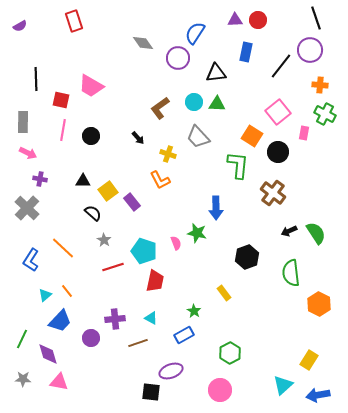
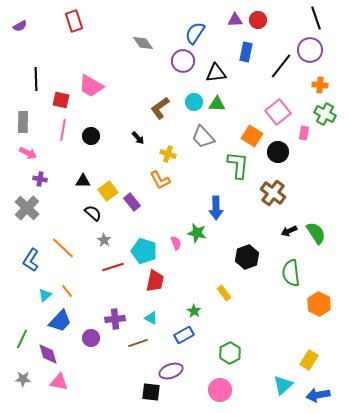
purple circle at (178, 58): moved 5 px right, 3 px down
gray trapezoid at (198, 137): moved 5 px right
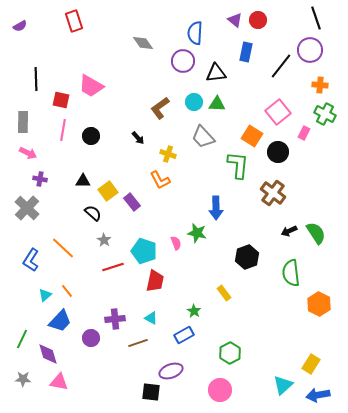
purple triangle at (235, 20): rotated 42 degrees clockwise
blue semicircle at (195, 33): rotated 30 degrees counterclockwise
pink rectangle at (304, 133): rotated 16 degrees clockwise
yellow rectangle at (309, 360): moved 2 px right, 4 px down
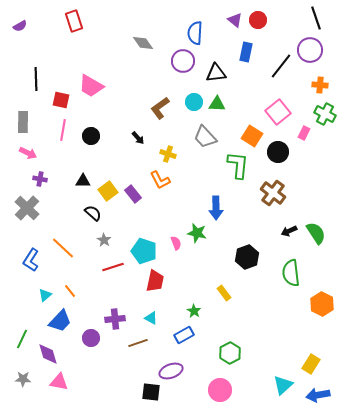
gray trapezoid at (203, 137): moved 2 px right
purple rectangle at (132, 202): moved 1 px right, 8 px up
orange line at (67, 291): moved 3 px right
orange hexagon at (319, 304): moved 3 px right
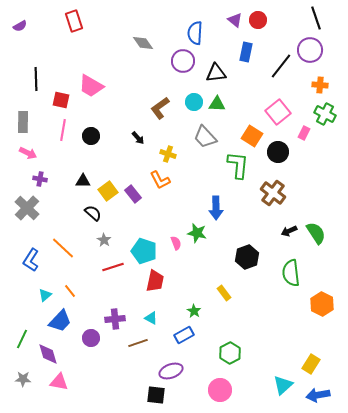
black square at (151, 392): moved 5 px right, 3 px down
